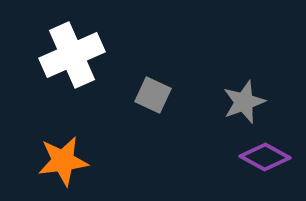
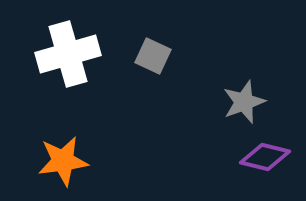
white cross: moved 4 px left, 1 px up; rotated 8 degrees clockwise
gray square: moved 39 px up
purple diamond: rotated 15 degrees counterclockwise
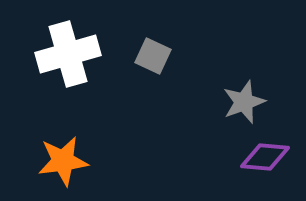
purple diamond: rotated 9 degrees counterclockwise
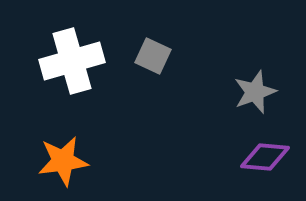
white cross: moved 4 px right, 7 px down
gray star: moved 11 px right, 10 px up
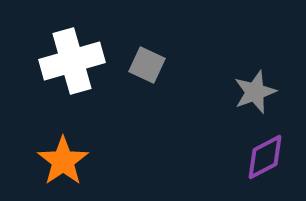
gray square: moved 6 px left, 9 px down
purple diamond: rotated 33 degrees counterclockwise
orange star: rotated 27 degrees counterclockwise
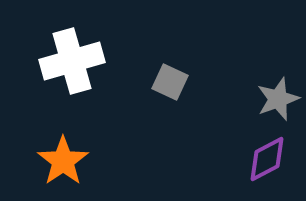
gray square: moved 23 px right, 17 px down
gray star: moved 23 px right, 7 px down
purple diamond: moved 2 px right, 2 px down
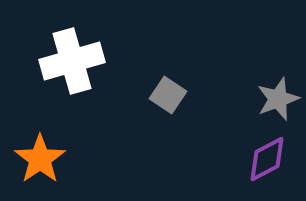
gray square: moved 2 px left, 13 px down; rotated 9 degrees clockwise
orange star: moved 23 px left, 2 px up
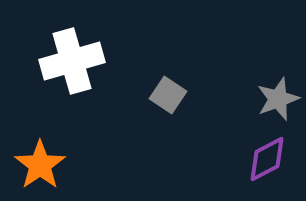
orange star: moved 6 px down
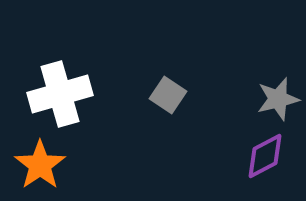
white cross: moved 12 px left, 33 px down
gray star: rotated 6 degrees clockwise
purple diamond: moved 2 px left, 3 px up
